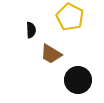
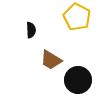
yellow pentagon: moved 7 px right
brown trapezoid: moved 6 px down
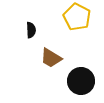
brown trapezoid: moved 2 px up
black circle: moved 3 px right, 1 px down
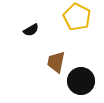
black semicircle: rotated 63 degrees clockwise
brown trapezoid: moved 5 px right, 4 px down; rotated 70 degrees clockwise
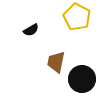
black circle: moved 1 px right, 2 px up
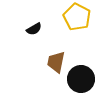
black semicircle: moved 3 px right, 1 px up
black circle: moved 1 px left
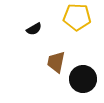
yellow pentagon: rotated 24 degrees counterclockwise
black circle: moved 2 px right
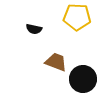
black semicircle: rotated 42 degrees clockwise
brown trapezoid: rotated 100 degrees clockwise
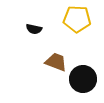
yellow pentagon: moved 2 px down
